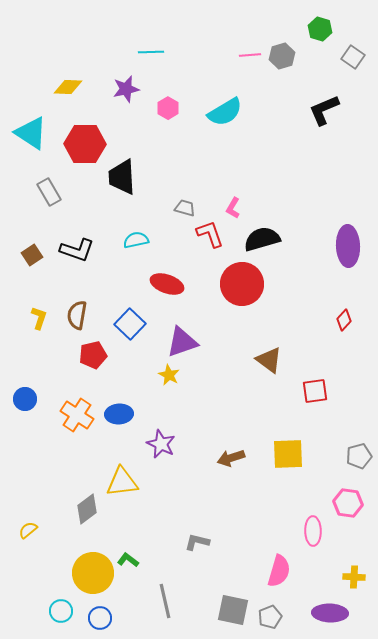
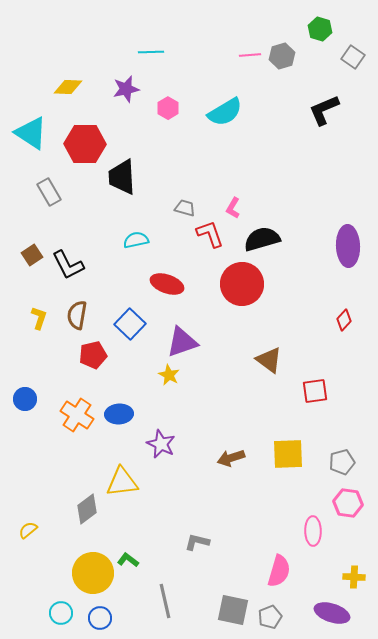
black L-shape at (77, 250): moved 9 px left, 15 px down; rotated 44 degrees clockwise
gray pentagon at (359, 456): moved 17 px left, 6 px down
cyan circle at (61, 611): moved 2 px down
purple ellipse at (330, 613): moved 2 px right; rotated 16 degrees clockwise
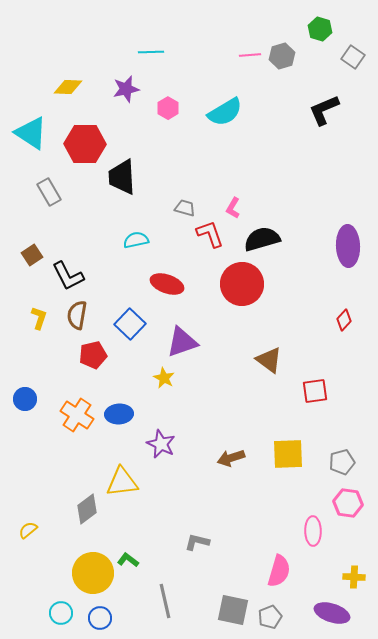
black L-shape at (68, 265): moved 11 px down
yellow star at (169, 375): moved 5 px left, 3 px down
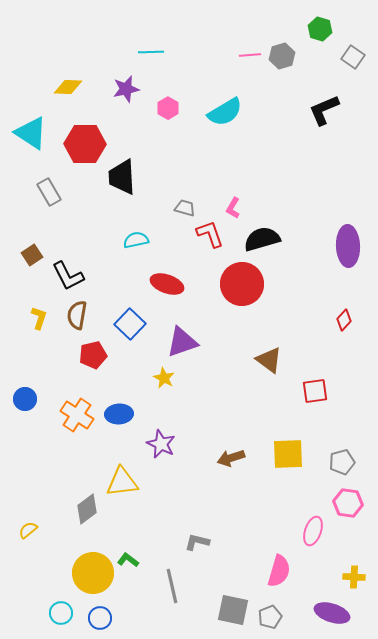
pink ellipse at (313, 531): rotated 20 degrees clockwise
gray line at (165, 601): moved 7 px right, 15 px up
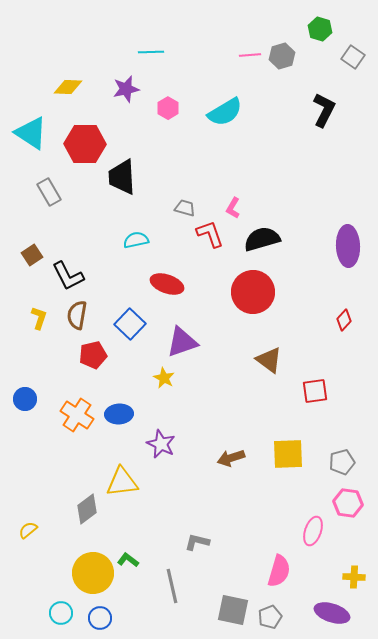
black L-shape at (324, 110): rotated 140 degrees clockwise
red circle at (242, 284): moved 11 px right, 8 px down
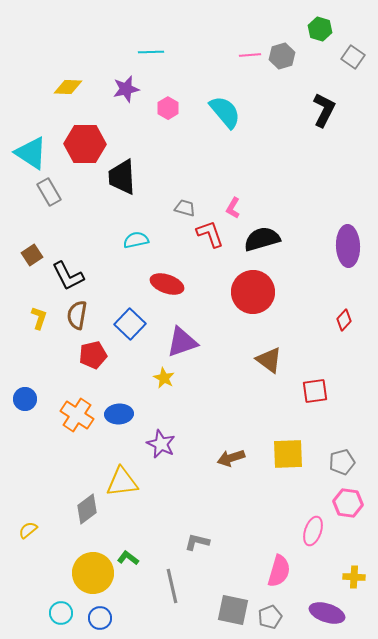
cyan semicircle at (225, 112): rotated 99 degrees counterclockwise
cyan triangle at (31, 133): moved 20 px down
green L-shape at (128, 560): moved 2 px up
purple ellipse at (332, 613): moved 5 px left
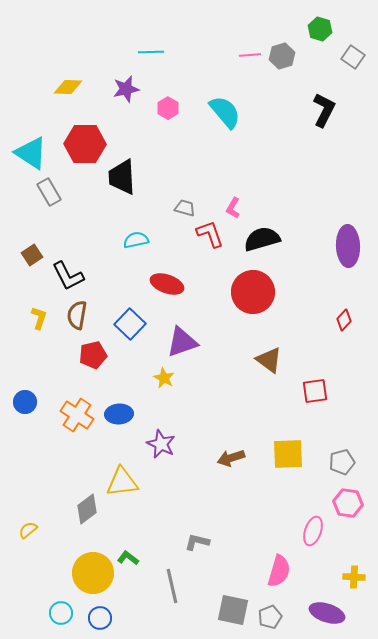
blue circle at (25, 399): moved 3 px down
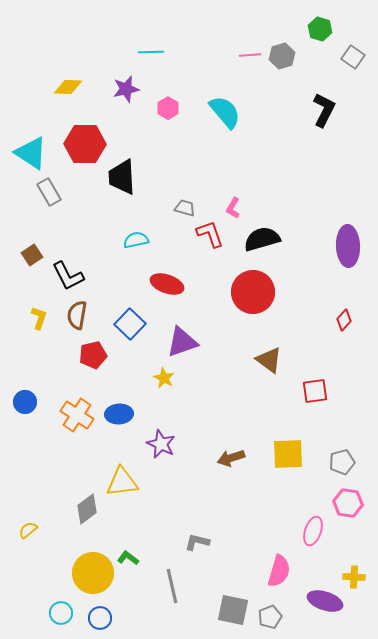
purple ellipse at (327, 613): moved 2 px left, 12 px up
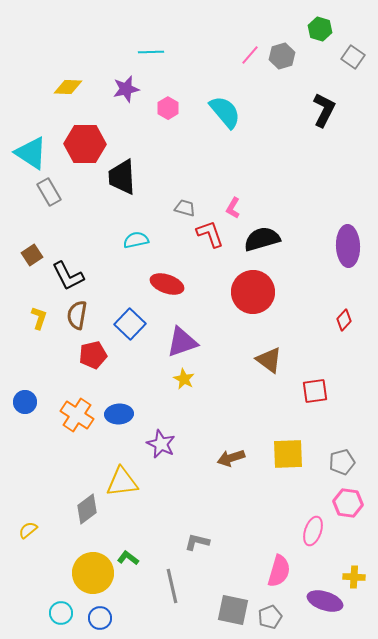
pink line at (250, 55): rotated 45 degrees counterclockwise
yellow star at (164, 378): moved 20 px right, 1 px down
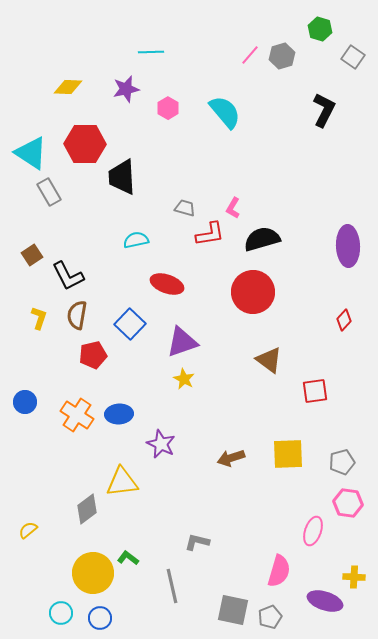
red L-shape at (210, 234): rotated 100 degrees clockwise
